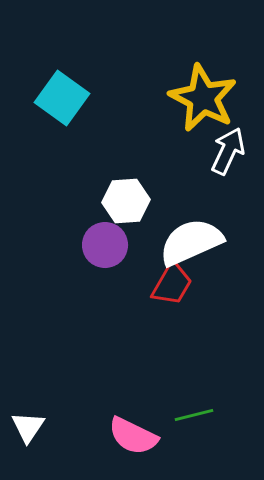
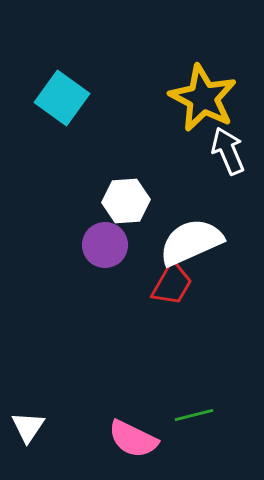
white arrow: rotated 48 degrees counterclockwise
pink semicircle: moved 3 px down
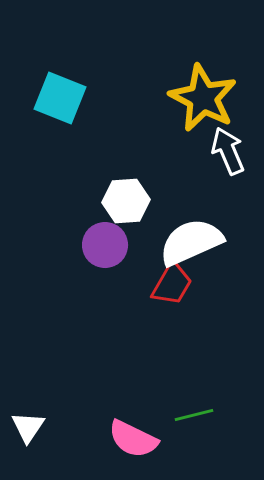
cyan square: moved 2 px left; rotated 14 degrees counterclockwise
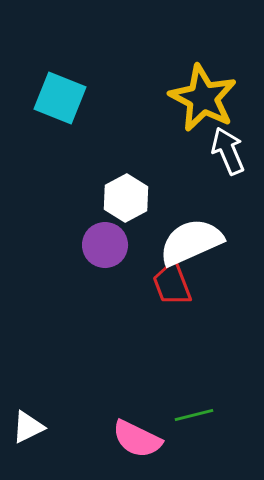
white hexagon: moved 3 px up; rotated 24 degrees counterclockwise
red trapezoid: rotated 129 degrees clockwise
white triangle: rotated 30 degrees clockwise
pink semicircle: moved 4 px right
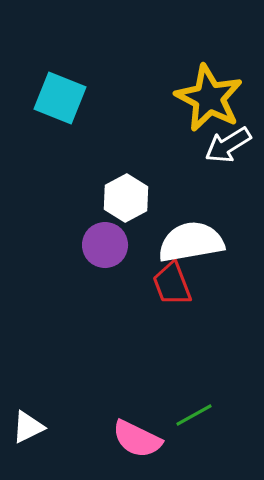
yellow star: moved 6 px right
white arrow: moved 6 px up; rotated 99 degrees counterclockwise
white semicircle: rotated 14 degrees clockwise
green line: rotated 15 degrees counterclockwise
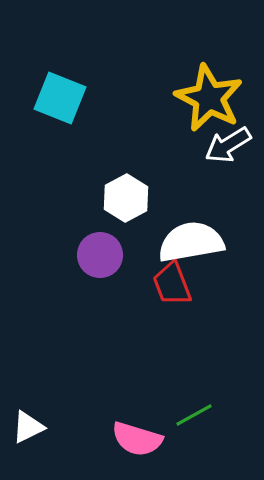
purple circle: moved 5 px left, 10 px down
pink semicircle: rotated 9 degrees counterclockwise
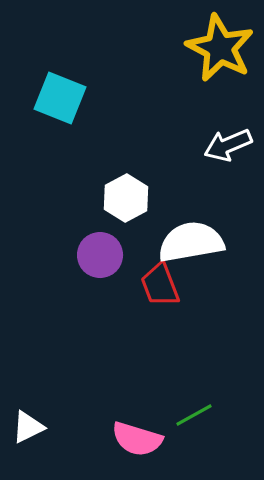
yellow star: moved 11 px right, 50 px up
white arrow: rotated 9 degrees clockwise
red trapezoid: moved 12 px left, 1 px down
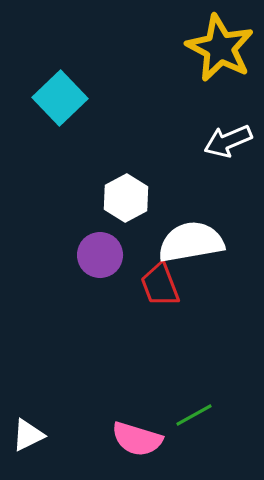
cyan square: rotated 24 degrees clockwise
white arrow: moved 4 px up
white triangle: moved 8 px down
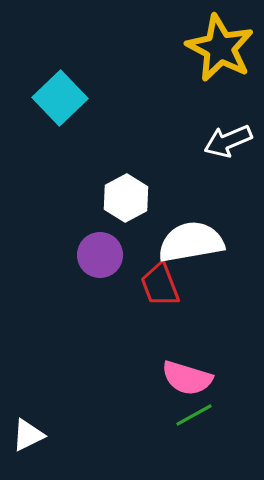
pink semicircle: moved 50 px right, 61 px up
